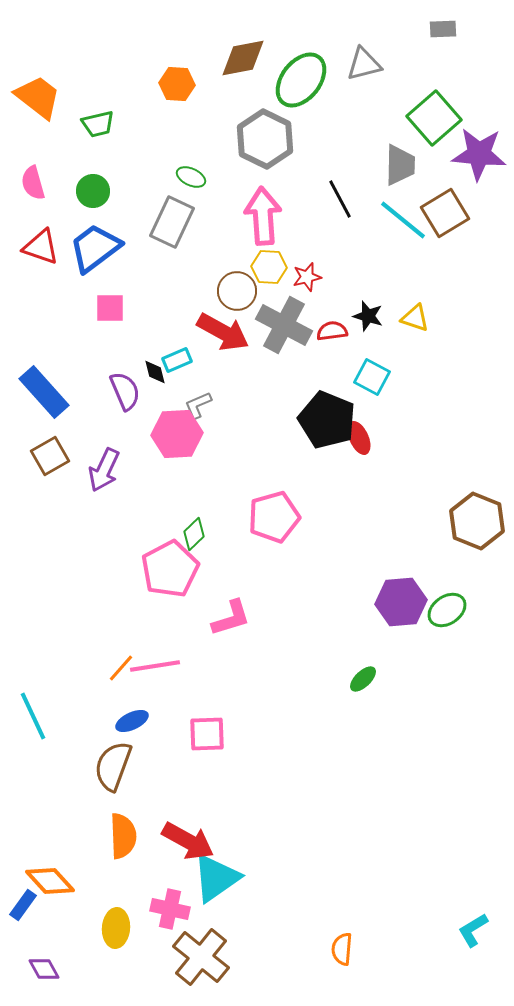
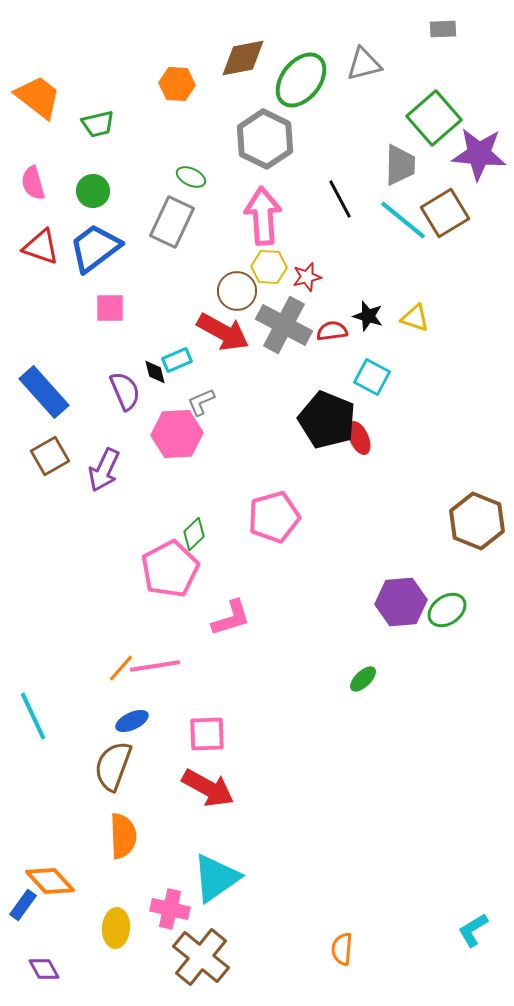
gray L-shape at (198, 405): moved 3 px right, 3 px up
red arrow at (188, 841): moved 20 px right, 53 px up
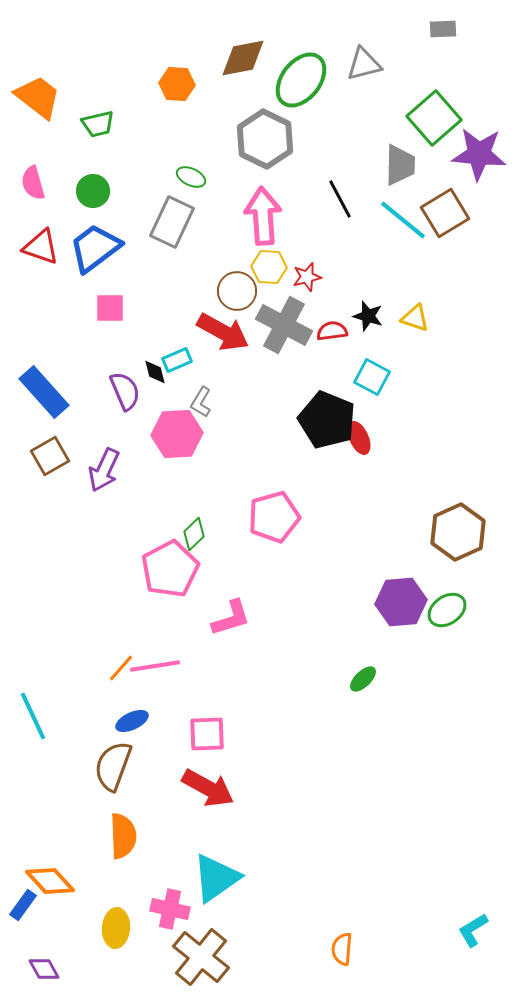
gray L-shape at (201, 402): rotated 36 degrees counterclockwise
brown hexagon at (477, 521): moved 19 px left, 11 px down; rotated 14 degrees clockwise
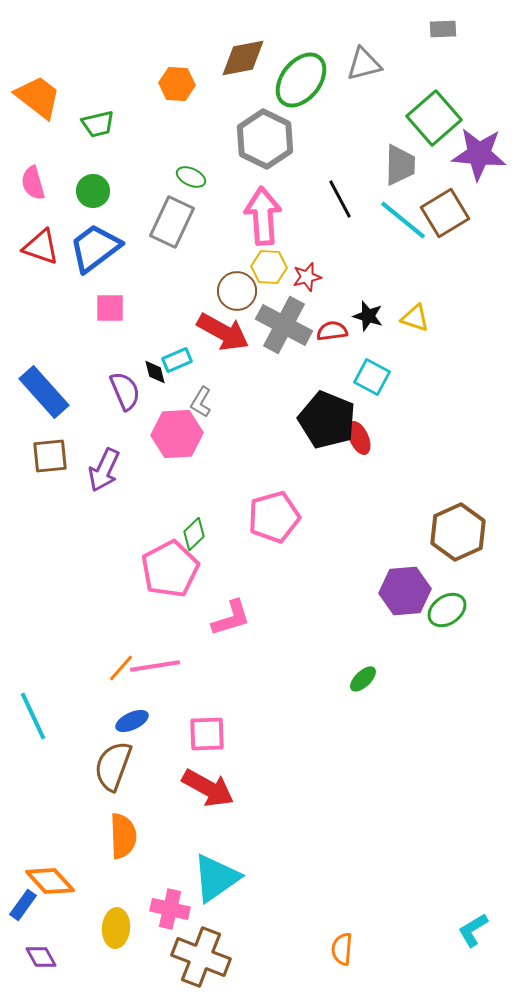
brown square at (50, 456): rotated 24 degrees clockwise
purple hexagon at (401, 602): moved 4 px right, 11 px up
brown cross at (201, 957): rotated 18 degrees counterclockwise
purple diamond at (44, 969): moved 3 px left, 12 px up
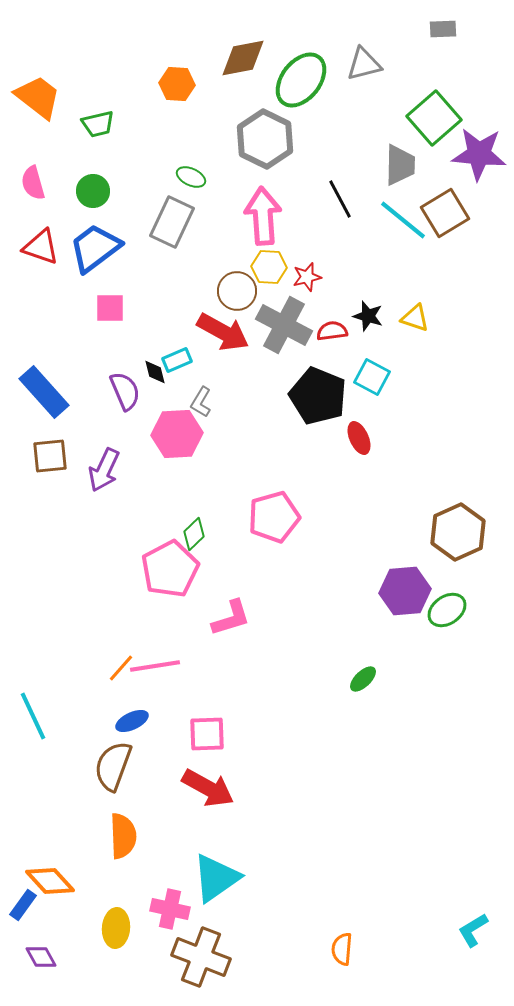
black pentagon at (327, 420): moved 9 px left, 24 px up
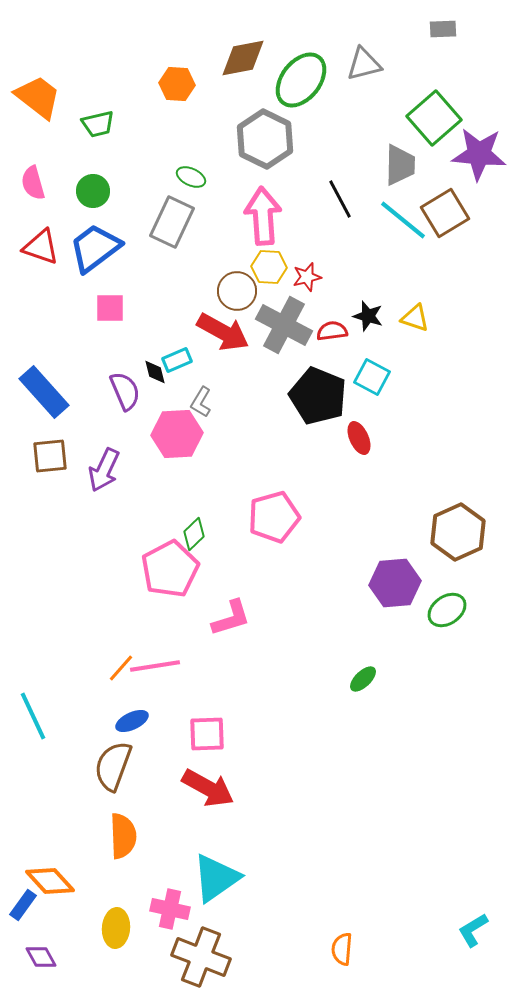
purple hexagon at (405, 591): moved 10 px left, 8 px up
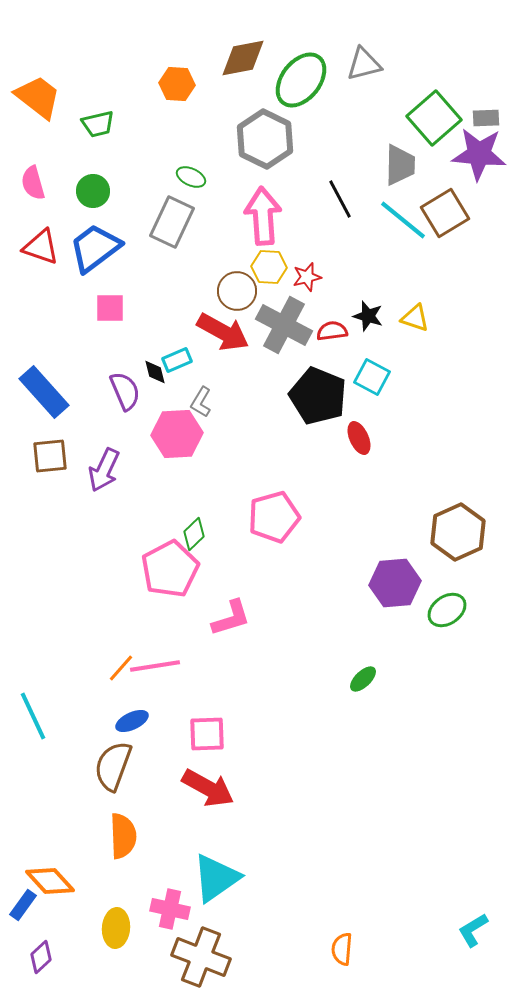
gray rectangle at (443, 29): moved 43 px right, 89 px down
purple diamond at (41, 957): rotated 76 degrees clockwise
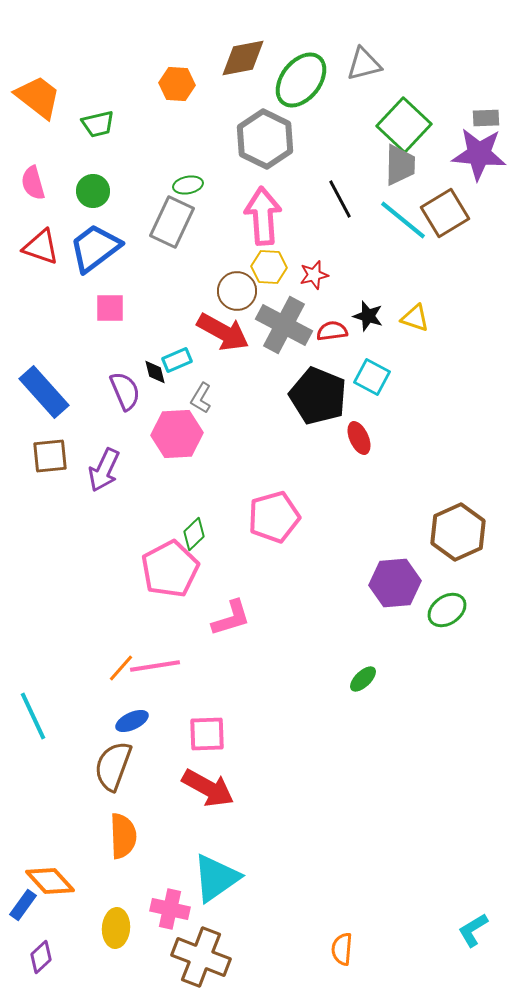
green square at (434, 118): moved 30 px left, 7 px down; rotated 6 degrees counterclockwise
green ellipse at (191, 177): moved 3 px left, 8 px down; rotated 36 degrees counterclockwise
red star at (307, 277): moved 7 px right, 2 px up
gray L-shape at (201, 402): moved 4 px up
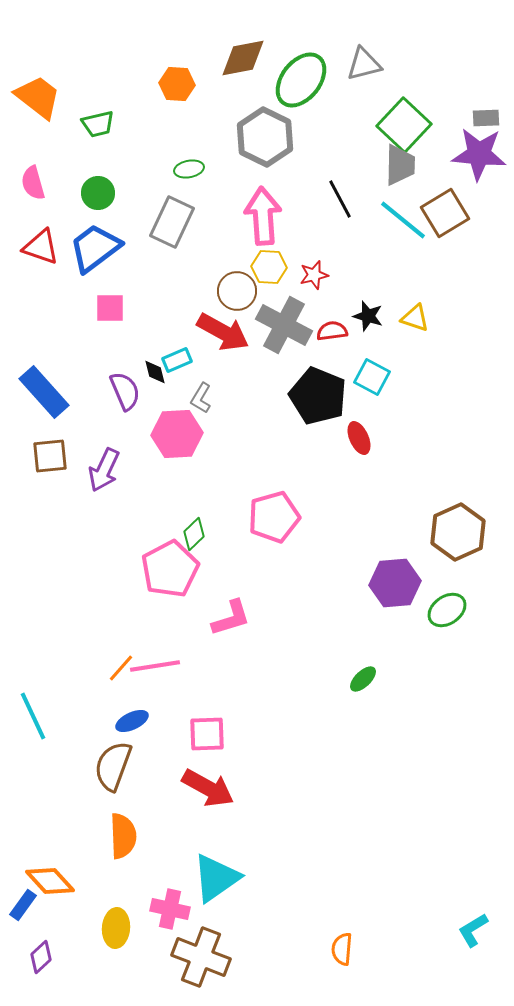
gray hexagon at (265, 139): moved 2 px up
green ellipse at (188, 185): moved 1 px right, 16 px up
green circle at (93, 191): moved 5 px right, 2 px down
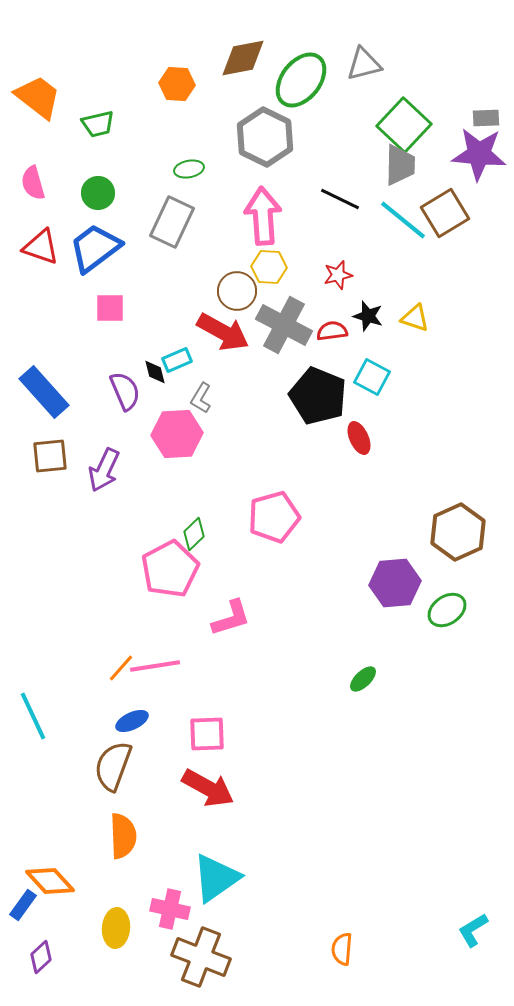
black line at (340, 199): rotated 36 degrees counterclockwise
red star at (314, 275): moved 24 px right
